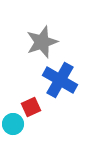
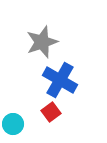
red square: moved 20 px right, 5 px down; rotated 12 degrees counterclockwise
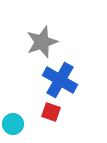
red square: rotated 36 degrees counterclockwise
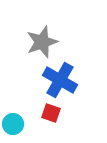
red square: moved 1 px down
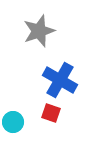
gray star: moved 3 px left, 11 px up
cyan circle: moved 2 px up
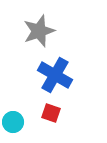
blue cross: moved 5 px left, 5 px up
